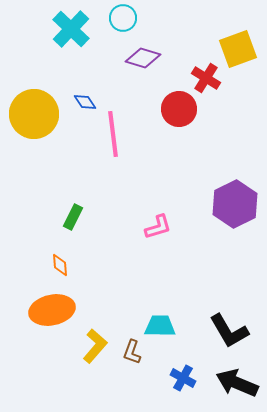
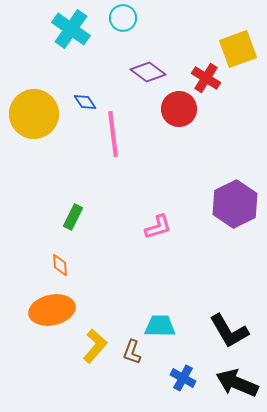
cyan cross: rotated 9 degrees counterclockwise
purple diamond: moved 5 px right, 14 px down; rotated 20 degrees clockwise
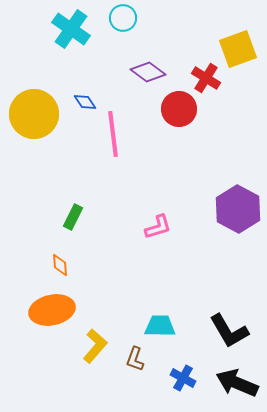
purple hexagon: moved 3 px right, 5 px down; rotated 6 degrees counterclockwise
brown L-shape: moved 3 px right, 7 px down
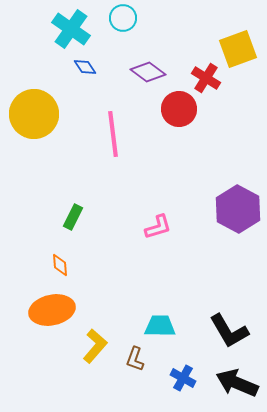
blue diamond: moved 35 px up
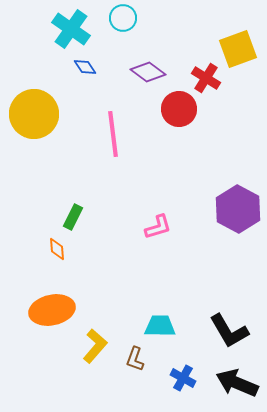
orange diamond: moved 3 px left, 16 px up
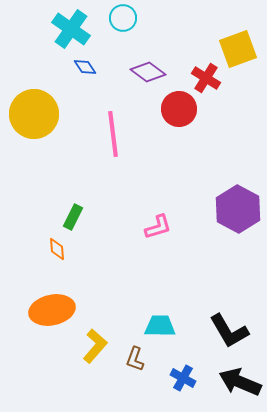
black arrow: moved 3 px right, 1 px up
